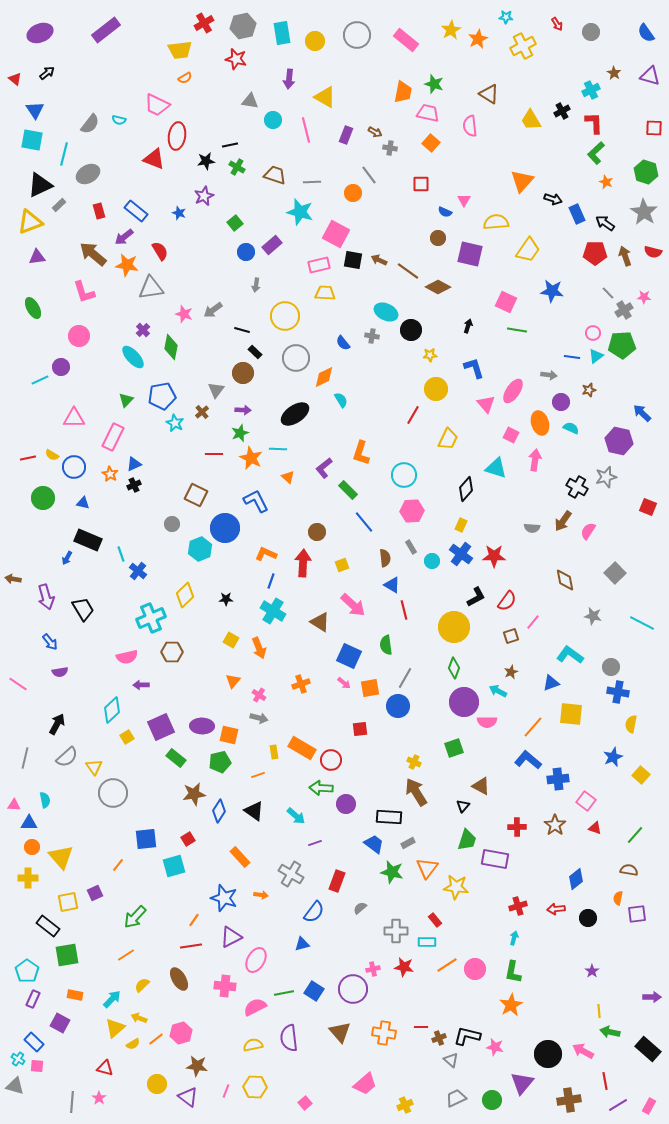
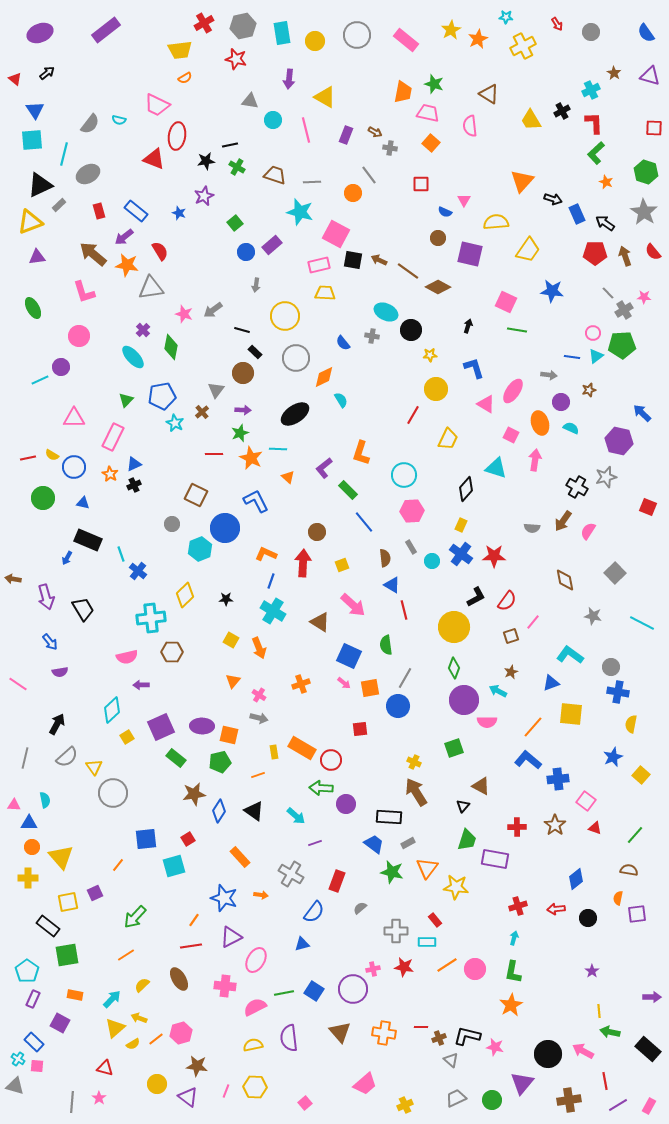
cyan square at (32, 140): rotated 15 degrees counterclockwise
red semicircle at (653, 252): rotated 36 degrees clockwise
pink triangle at (486, 404): rotated 18 degrees counterclockwise
cyan cross at (151, 618): rotated 16 degrees clockwise
purple circle at (464, 702): moved 2 px up
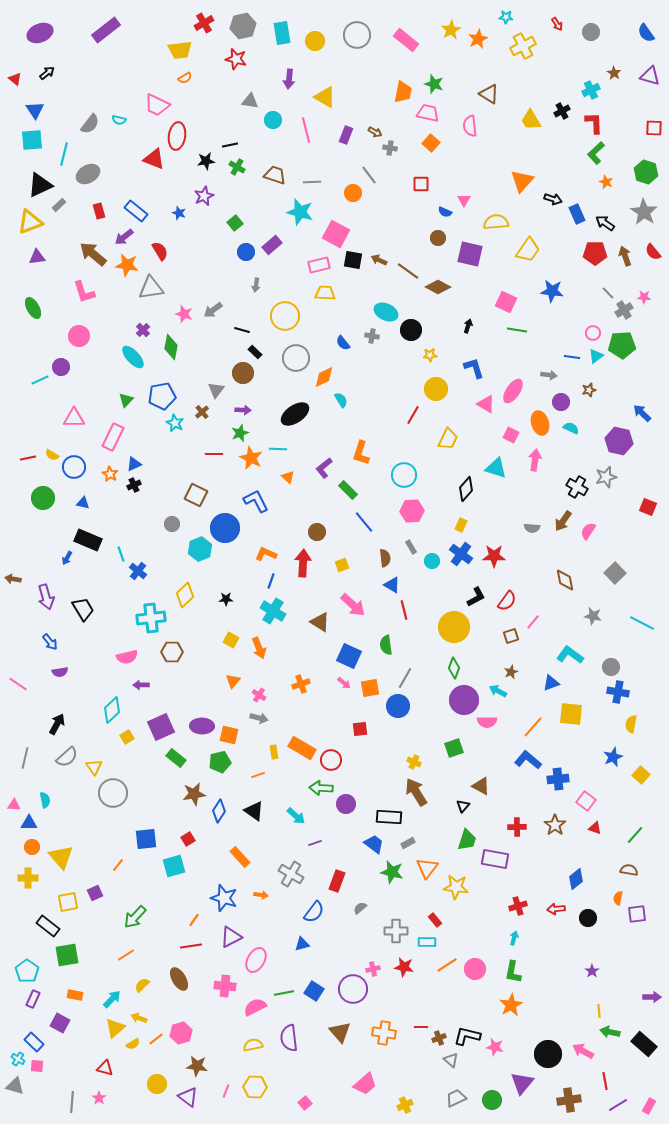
black rectangle at (648, 1049): moved 4 px left, 5 px up
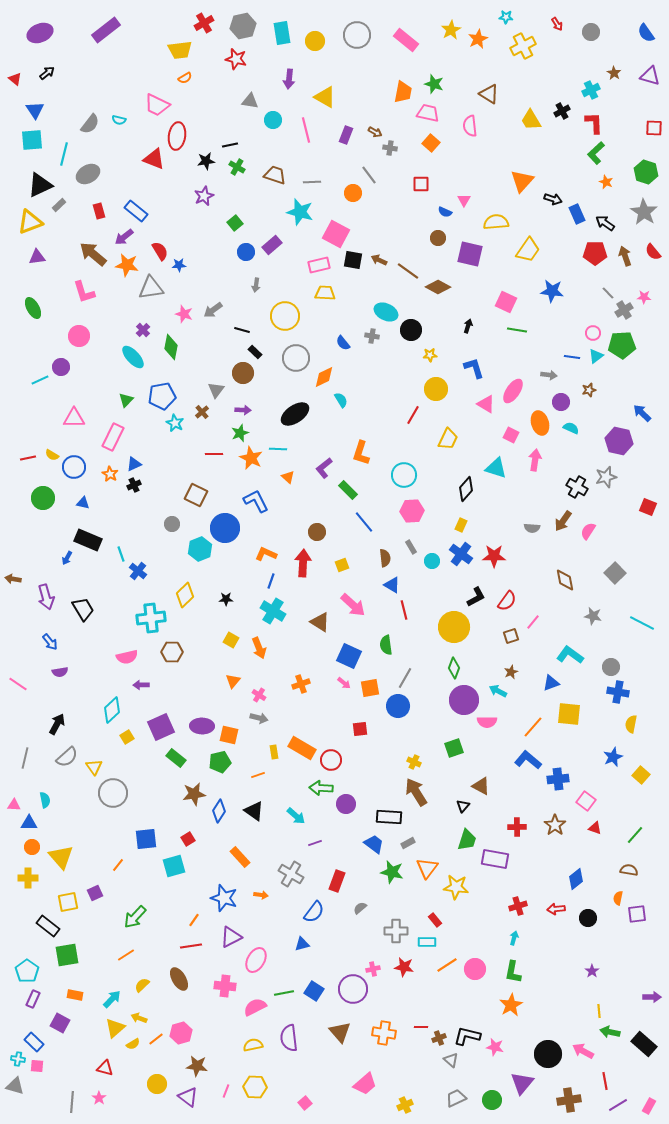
blue star at (179, 213): moved 52 px down; rotated 24 degrees counterclockwise
yellow square at (571, 714): moved 2 px left
cyan cross at (18, 1059): rotated 24 degrees counterclockwise
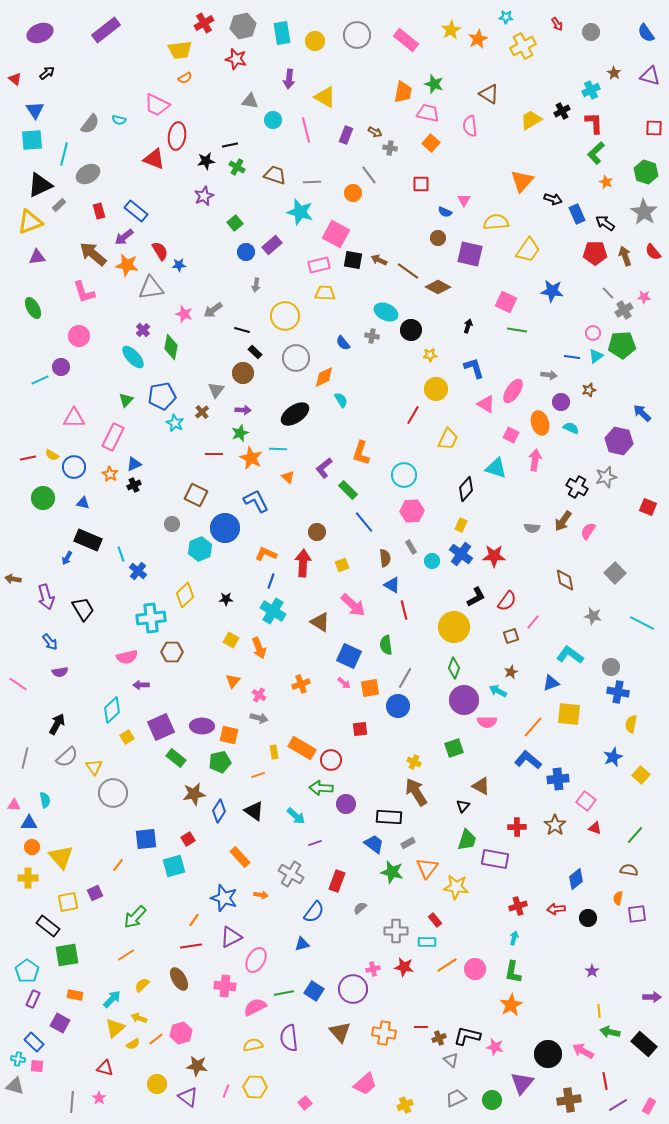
yellow trapezoid at (531, 120): rotated 90 degrees clockwise
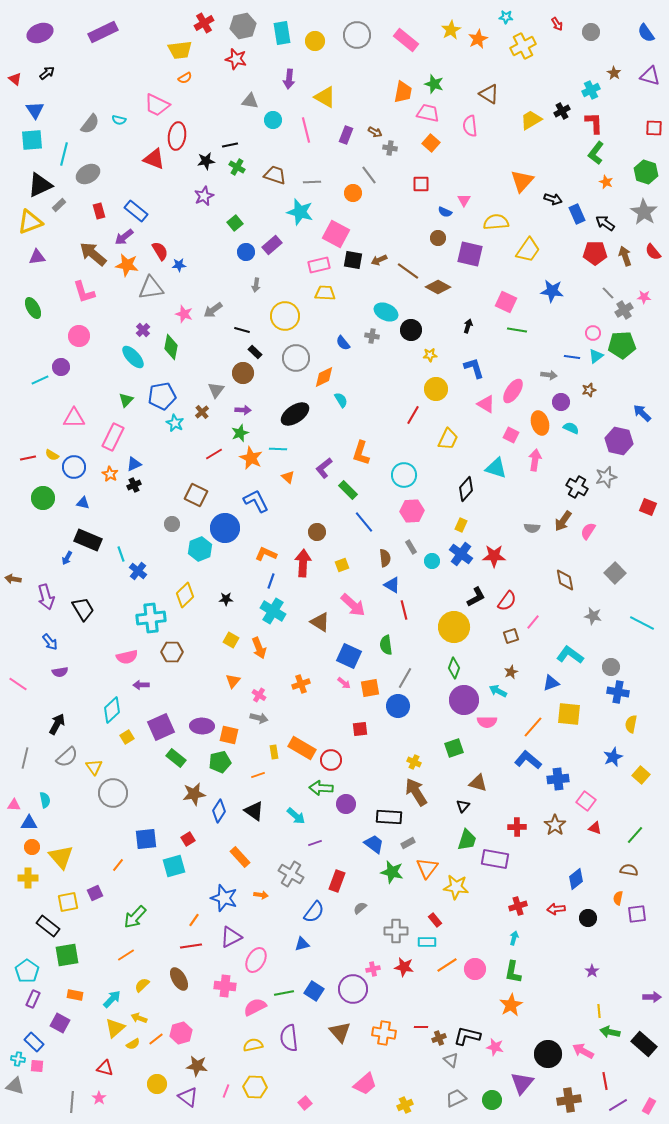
purple rectangle at (106, 30): moved 3 px left, 2 px down; rotated 12 degrees clockwise
green L-shape at (596, 153): rotated 10 degrees counterclockwise
brown arrow at (379, 260): rotated 49 degrees counterclockwise
red line at (214, 454): rotated 30 degrees counterclockwise
brown triangle at (481, 786): moved 3 px left, 3 px up; rotated 12 degrees counterclockwise
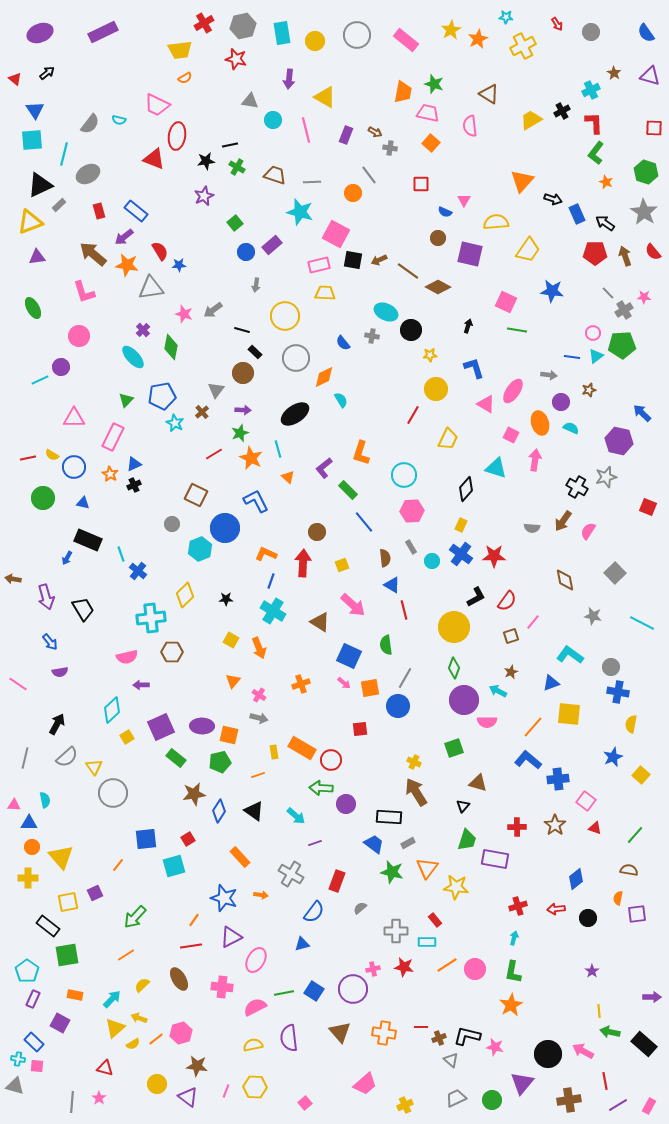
cyan line at (278, 449): rotated 72 degrees clockwise
pink cross at (225, 986): moved 3 px left, 1 px down
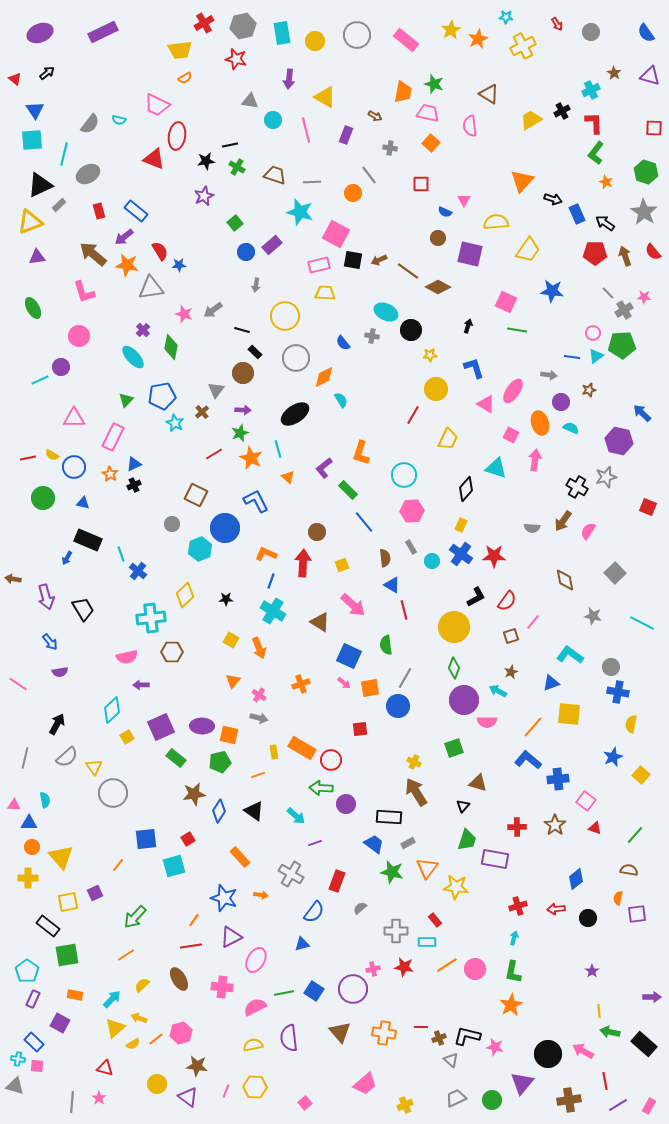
brown arrow at (375, 132): moved 16 px up
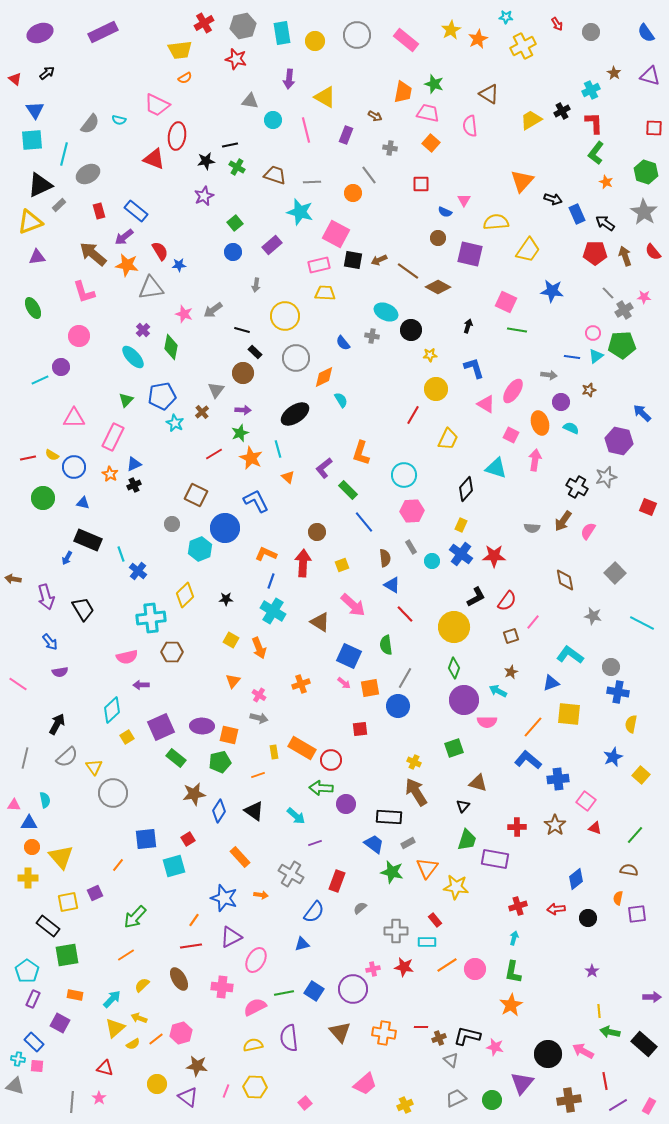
blue circle at (246, 252): moved 13 px left
red line at (404, 610): moved 1 px right, 4 px down; rotated 30 degrees counterclockwise
